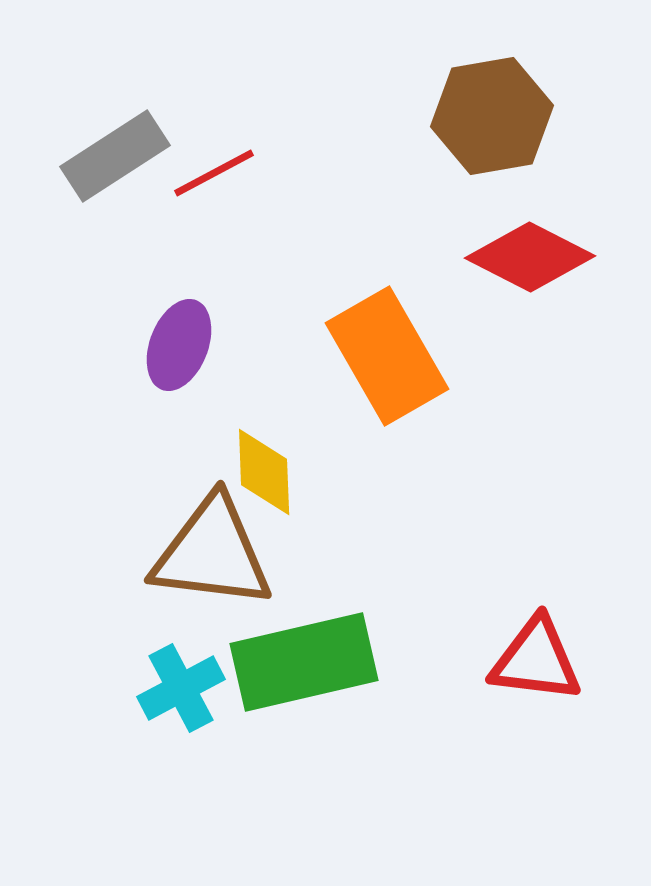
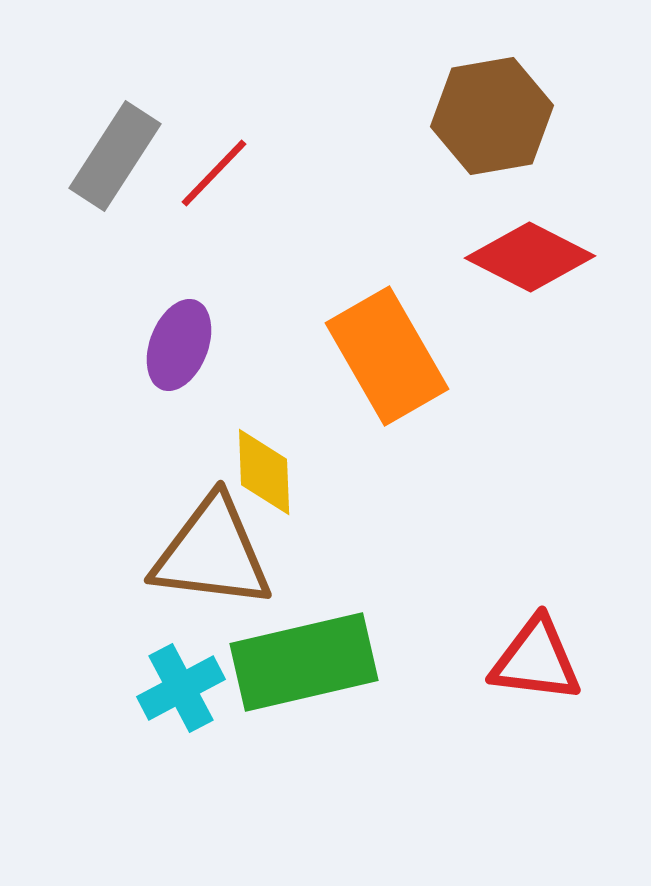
gray rectangle: rotated 24 degrees counterclockwise
red line: rotated 18 degrees counterclockwise
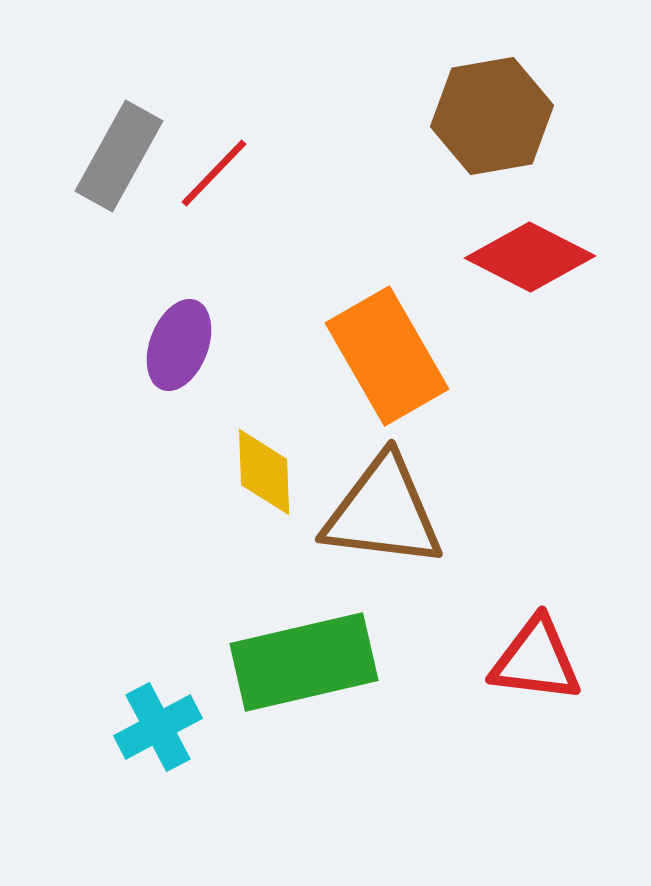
gray rectangle: moved 4 px right; rotated 4 degrees counterclockwise
brown triangle: moved 171 px right, 41 px up
cyan cross: moved 23 px left, 39 px down
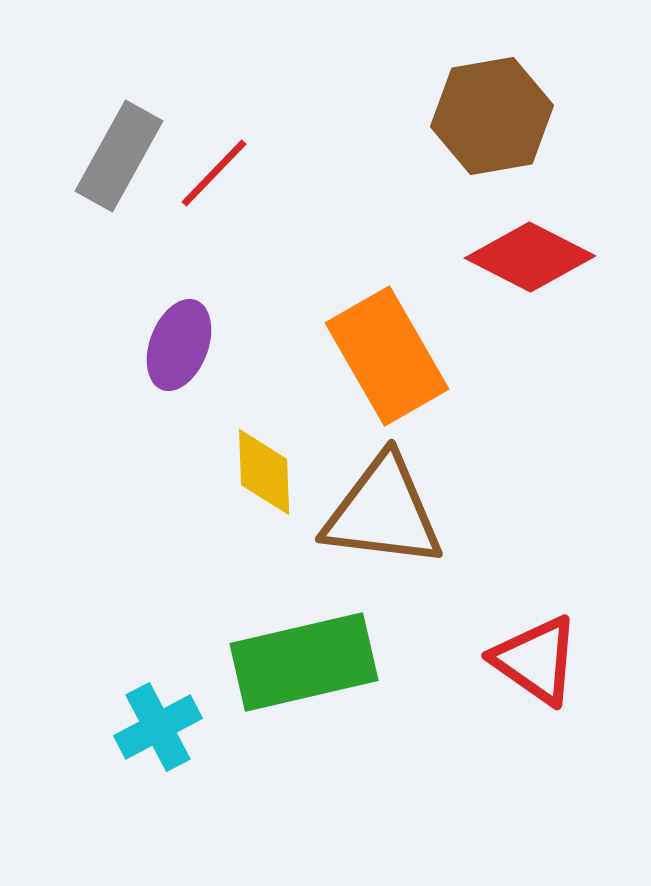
red triangle: rotated 28 degrees clockwise
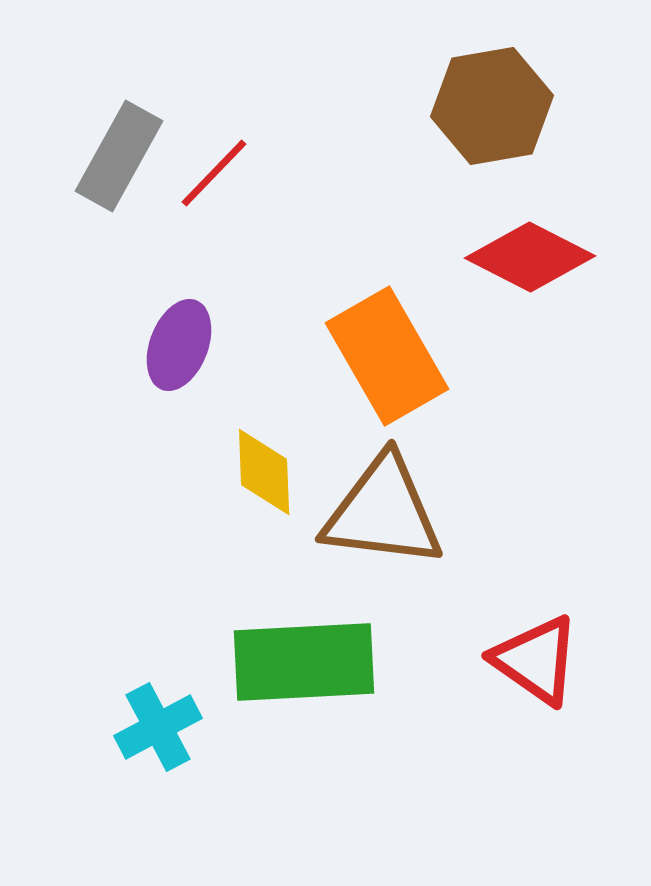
brown hexagon: moved 10 px up
green rectangle: rotated 10 degrees clockwise
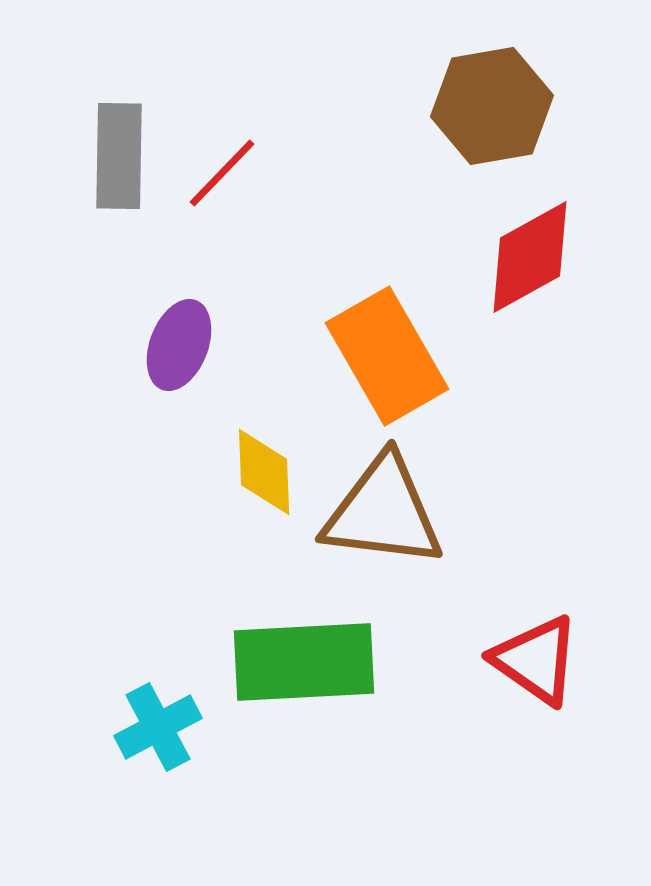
gray rectangle: rotated 28 degrees counterclockwise
red line: moved 8 px right
red diamond: rotated 56 degrees counterclockwise
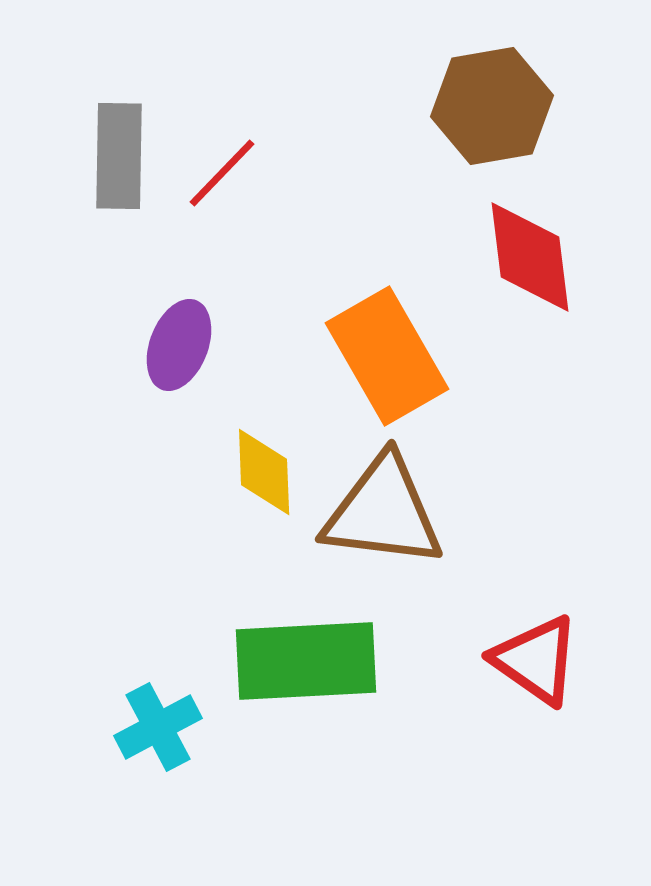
red diamond: rotated 68 degrees counterclockwise
green rectangle: moved 2 px right, 1 px up
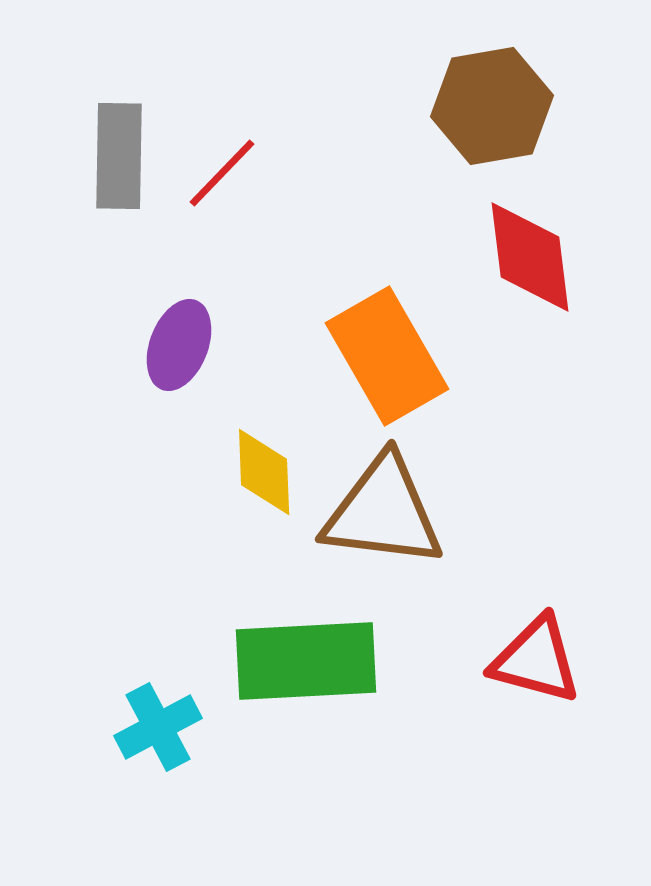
red triangle: rotated 20 degrees counterclockwise
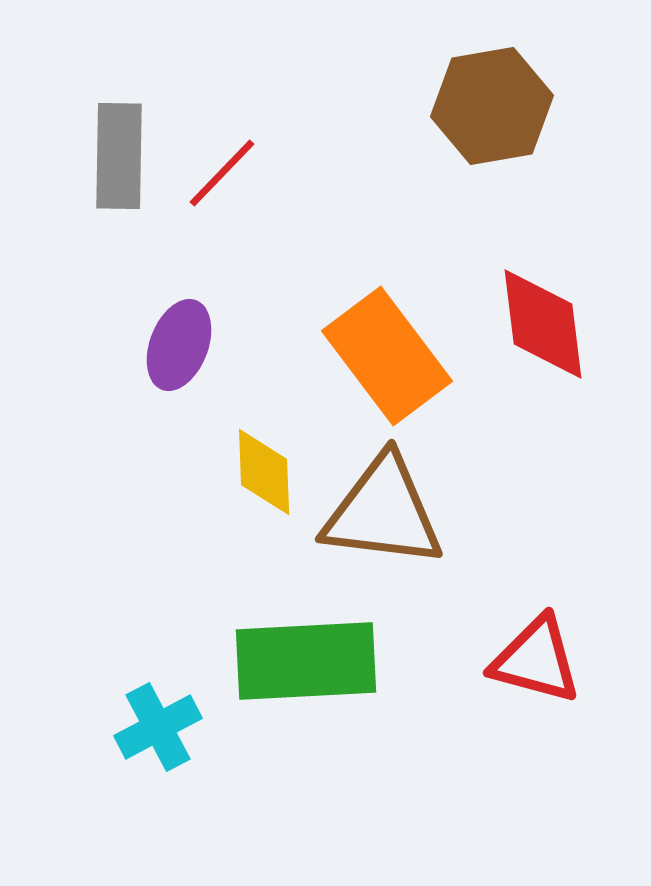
red diamond: moved 13 px right, 67 px down
orange rectangle: rotated 7 degrees counterclockwise
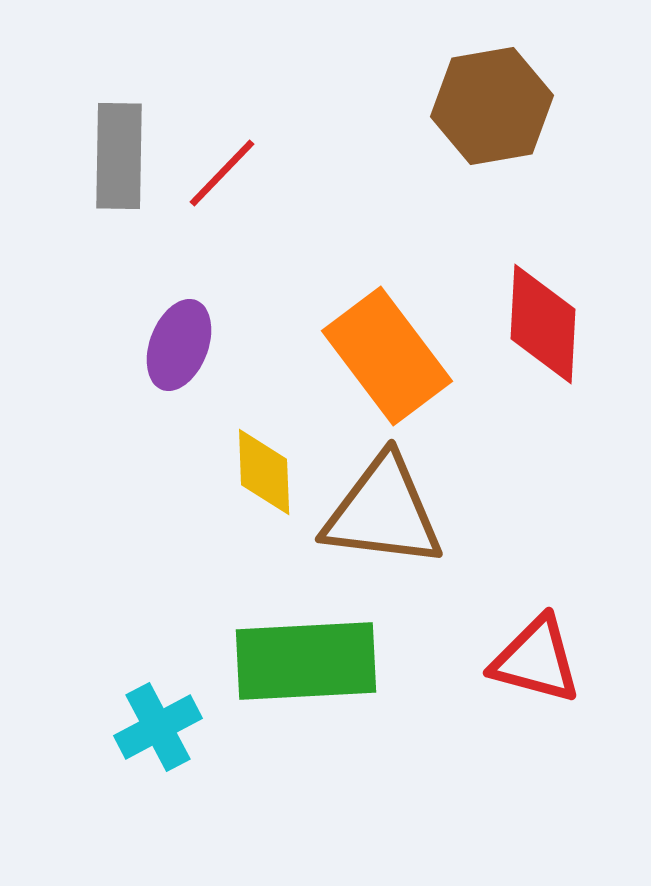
red diamond: rotated 10 degrees clockwise
